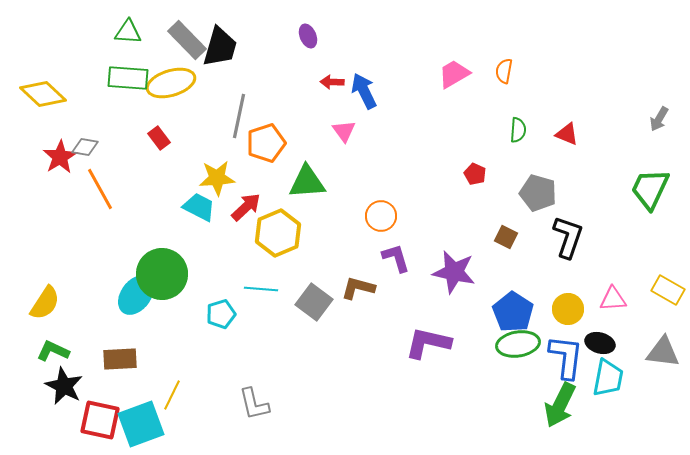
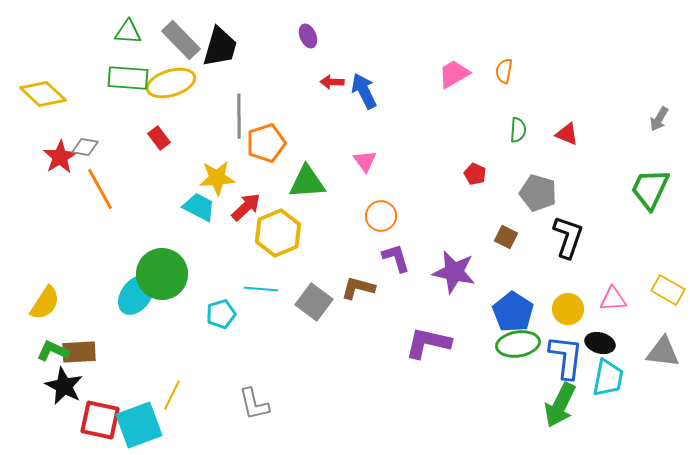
gray rectangle at (187, 40): moved 6 px left
gray line at (239, 116): rotated 12 degrees counterclockwise
pink triangle at (344, 131): moved 21 px right, 30 px down
brown rectangle at (120, 359): moved 41 px left, 7 px up
cyan square at (141, 424): moved 2 px left, 1 px down
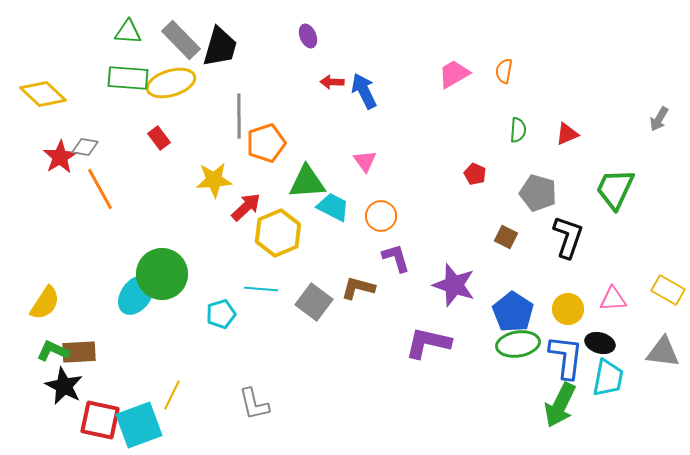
red triangle at (567, 134): rotated 45 degrees counterclockwise
yellow star at (217, 178): moved 3 px left, 2 px down
green trapezoid at (650, 189): moved 35 px left
cyan trapezoid at (199, 207): moved 134 px right
purple star at (454, 272): moved 13 px down; rotated 6 degrees clockwise
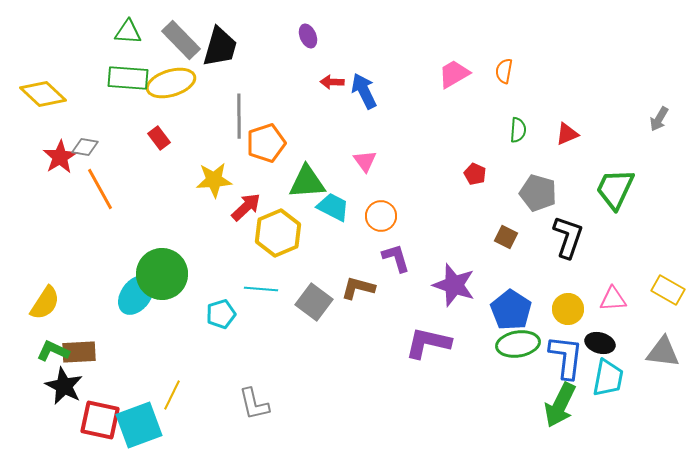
blue pentagon at (513, 312): moved 2 px left, 2 px up
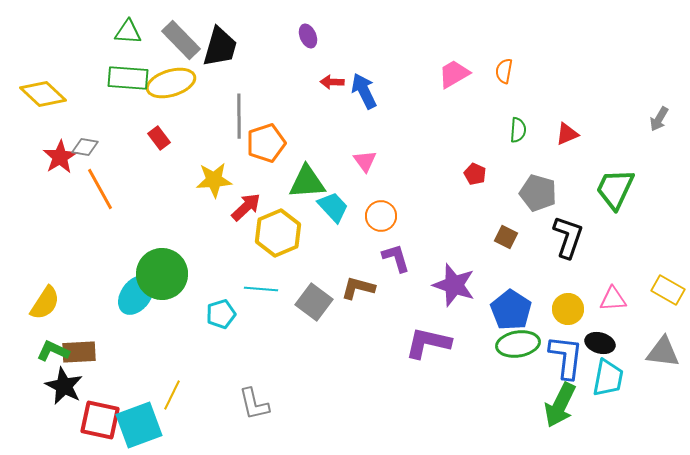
cyan trapezoid at (333, 207): rotated 20 degrees clockwise
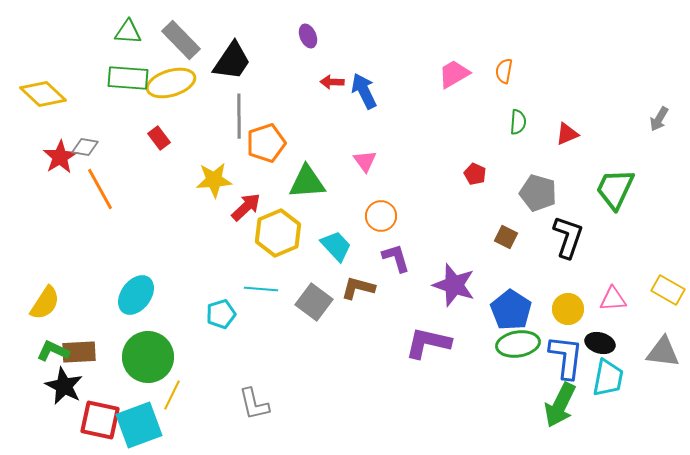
black trapezoid at (220, 47): moved 12 px right, 14 px down; rotated 18 degrees clockwise
green semicircle at (518, 130): moved 8 px up
cyan trapezoid at (333, 207): moved 3 px right, 39 px down
green circle at (162, 274): moved 14 px left, 83 px down
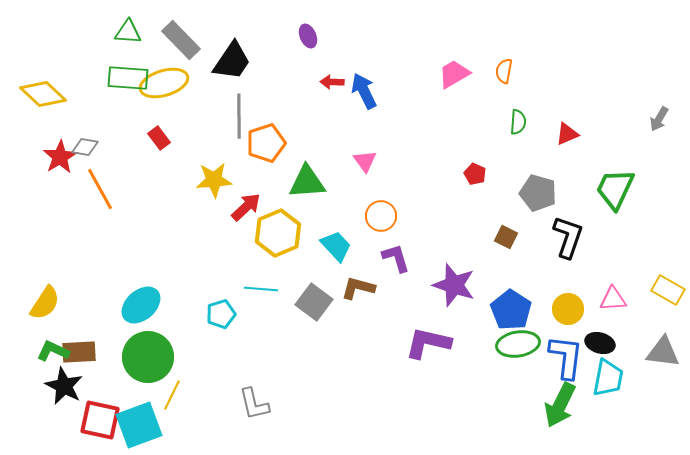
yellow ellipse at (171, 83): moved 7 px left
cyan ellipse at (136, 295): moved 5 px right, 10 px down; rotated 12 degrees clockwise
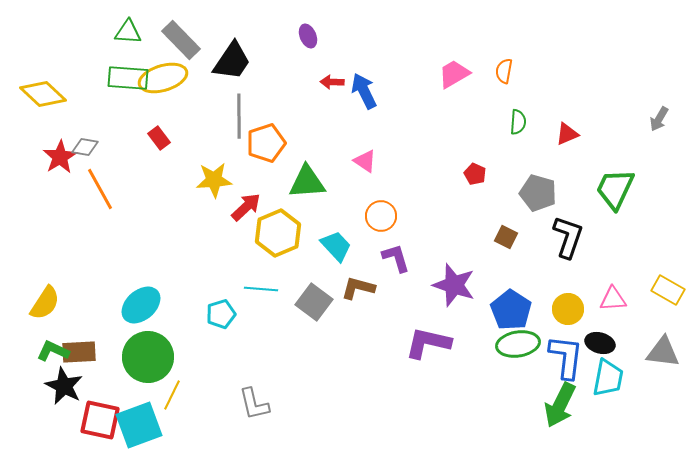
yellow ellipse at (164, 83): moved 1 px left, 5 px up
pink triangle at (365, 161): rotated 20 degrees counterclockwise
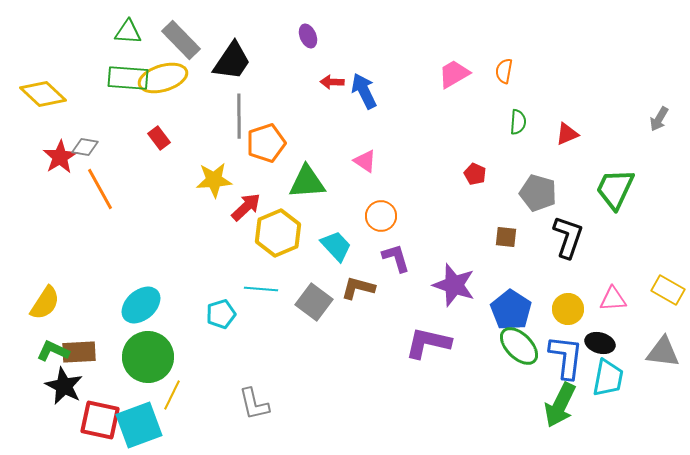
brown square at (506, 237): rotated 20 degrees counterclockwise
green ellipse at (518, 344): moved 1 px right, 2 px down; rotated 54 degrees clockwise
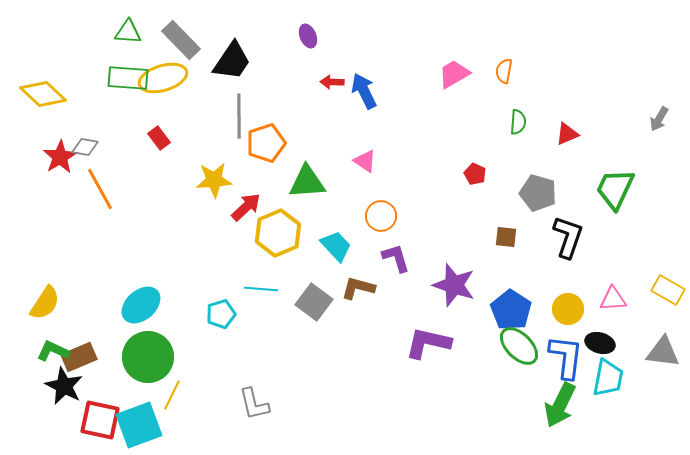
brown rectangle at (79, 352): moved 5 px down; rotated 20 degrees counterclockwise
